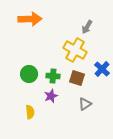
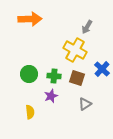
green cross: moved 1 px right
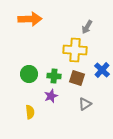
yellow cross: rotated 25 degrees counterclockwise
blue cross: moved 1 px down
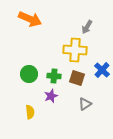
orange arrow: rotated 25 degrees clockwise
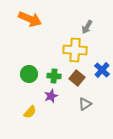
brown square: rotated 21 degrees clockwise
yellow semicircle: rotated 48 degrees clockwise
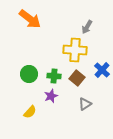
orange arrow: rotated 15 degrees clockwise
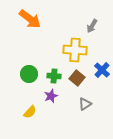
gray arrow: moved 5 px right, 1 px up
